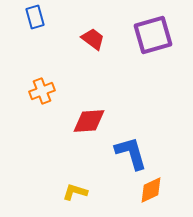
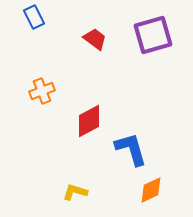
blue rectangle: moved 1 px left; rotated 10 degrees counterclockwise
red trapezoid: moved 2 px right
red diamond: rotated 24 degrees counterclockwise
blue L-shape: moved 4 px up
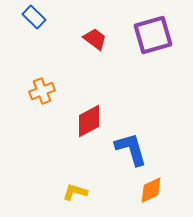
blue rectangle: rotated 20 degrees counterclockwise
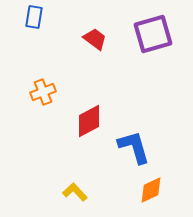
blue rectangle: rotated 55 degrees clockwise
purple square: moved 1 px up
orange cross: moved 1 px right, 1 px down
blue L-shape: moved 3 px right, 2 px up
yellow L-shape: rotated 30 degrees clockwise
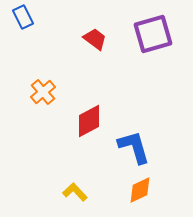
blue rectangle: moved 11 px left; rotated 35 degrees counterclockwise
orange cross: rotated 20 degrees counterclockwise
orange diamond: moved 11 px left
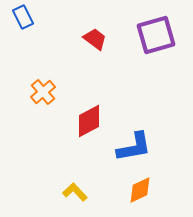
purple square: moved 3 px right, 1 px down
blue L-shape: rotated 96 degrees clockwise
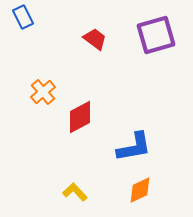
red diamond: moved 9 px left, 4 px up
